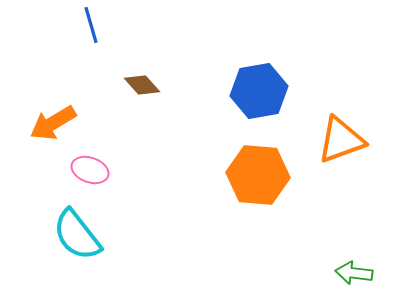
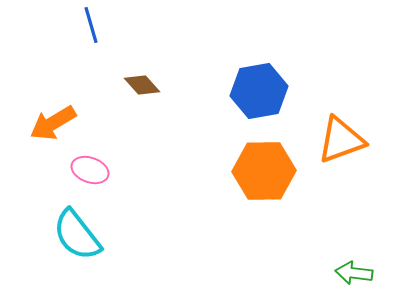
orange hexagon: moved 6 px right, 4 px up; rotated 6 degrees counterclockwise
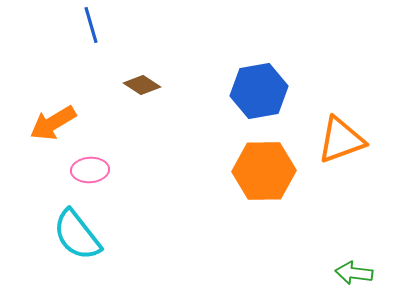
brown diamond: rotated 15 degrees counterclockwise
pink ellipse: rotated 24 degrees counterclockwise
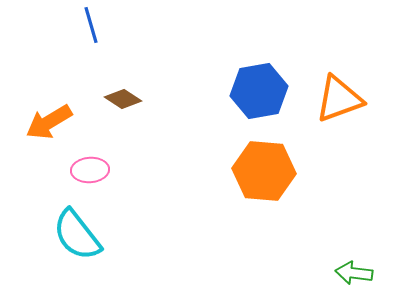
brown diamond: moved 19 px left, 14 px down
orange arrow: moved 4 px left, 1 px up
orange triangle: moved 2 px left, 41 px up
orange hexagon: rotated 6 degrees clockwise
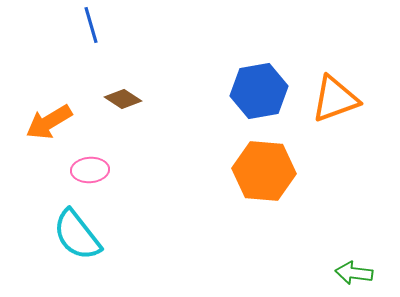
orange triangle: moved 4 px left
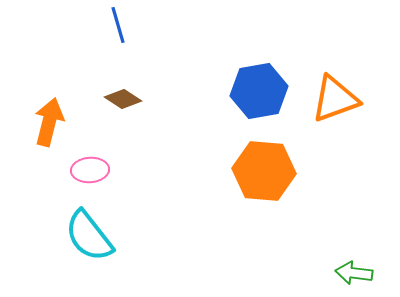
blue line: moved 27 px right
orange arrow: rotated 135 degrees clockwise
cyan semicircle: moved 12 px right, 1 px down
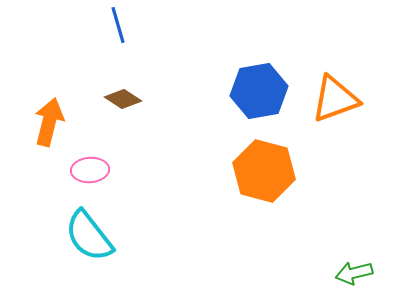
orange hexagon: rotated 10 degrees clockwise
green arrow: rotated 21 degrees counterclockwise
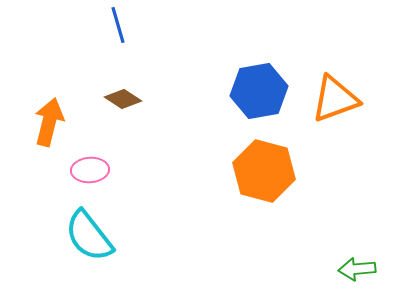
green arrow: moved 3 px right, 4 px up; rotated 9 degrees clockwise
